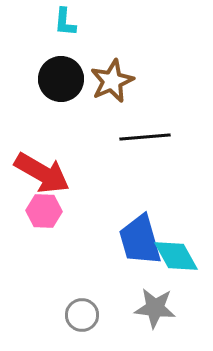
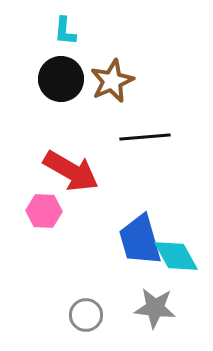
cyan L-shape: moved 9 px down
red arrow: moved 29 px right, 2 px up
gray circle: moved 4 px right
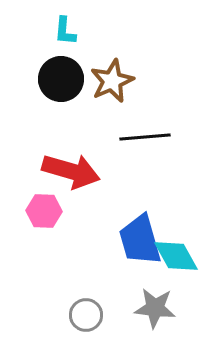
red arrow: rotated 14 degrees counterclockwise
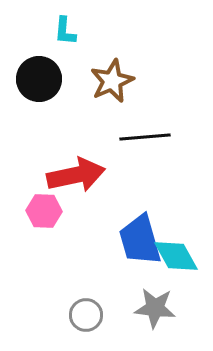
black circle: moved 22 px left
red arrow: moved 5 px right, 4 px down; rotated 28 degrees counterclockwise
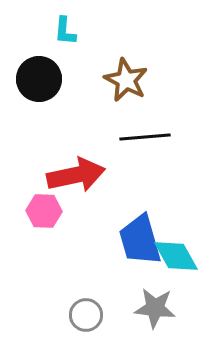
brown star: moved 14 px right, 1 px up; rotated 21 degrees counterclockwise
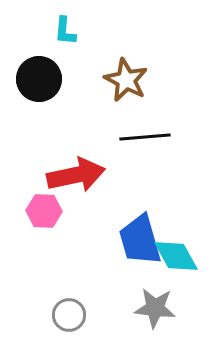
gray circle: moved 17 px left
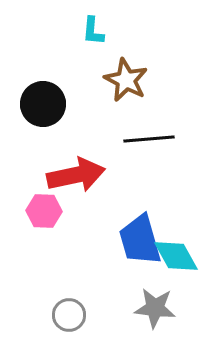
cyan L-shape: moved 28 px right
black circle: moved 4 px right, 25 px down
black line: moved 4 px right, 2 px down
